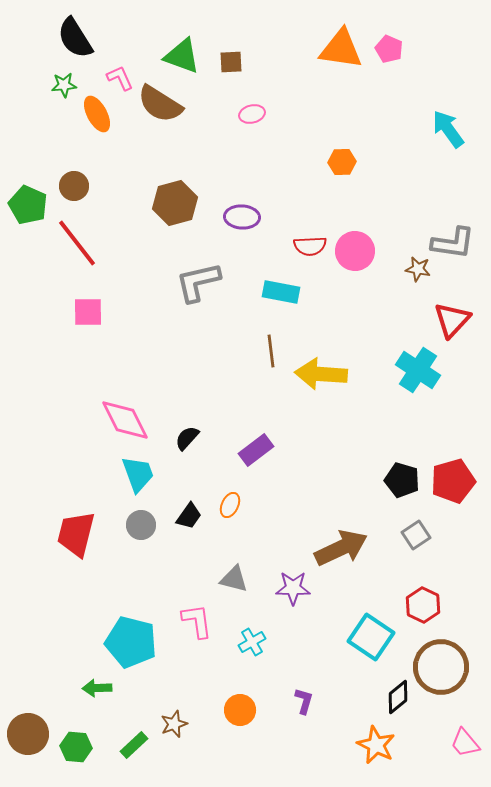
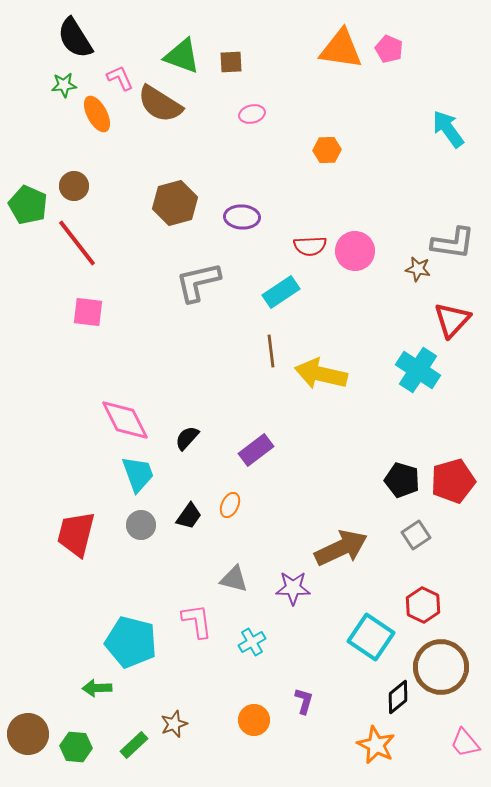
orange hexagon at (342, 162): moved 15 px left, 12 px up
cyan rectangle at (281, 292): rotated 45 degrees counterclockwise
pink square at (88, 312): rotated 8 degrees clockwise
yellow arrow at (321, 374): rotated 9 degrees clockwise
orange circle at (240, 710): moved 14 px right, 10 px down
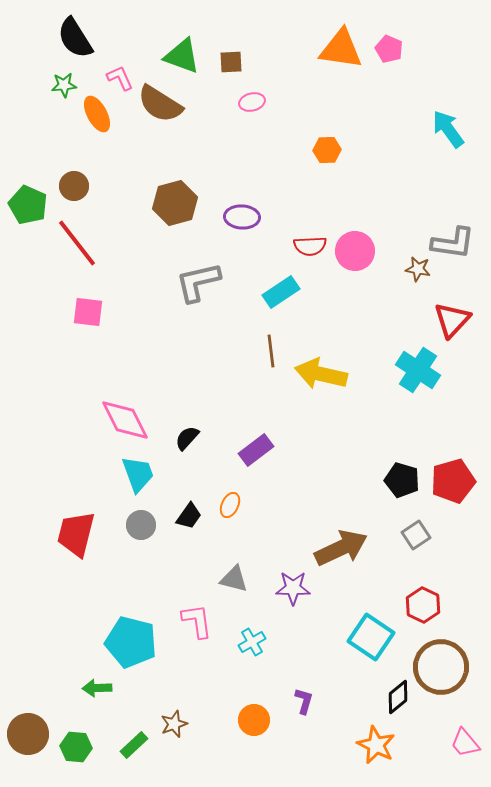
pink ellipse at (252, 114): moved 12 px up
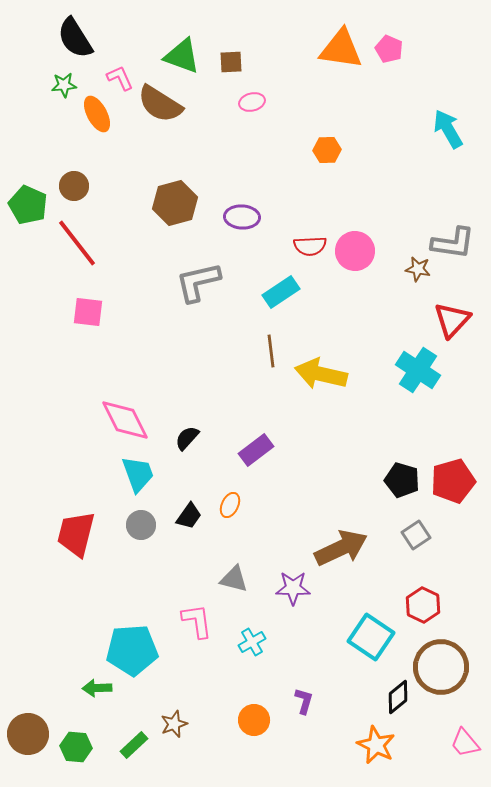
cyan arrow at (448, 129): rotated 6 degrees clockwise
cyan pentagon at (131, 642): moved 1 px right, 8 px down; rotated 18 degrees counterclockwise
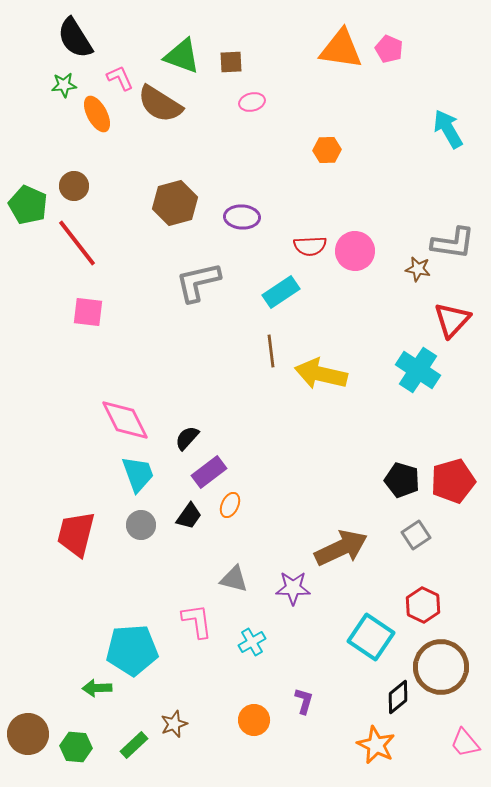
purple rectangle at (256, 450): moved 47 px left, 22 px down
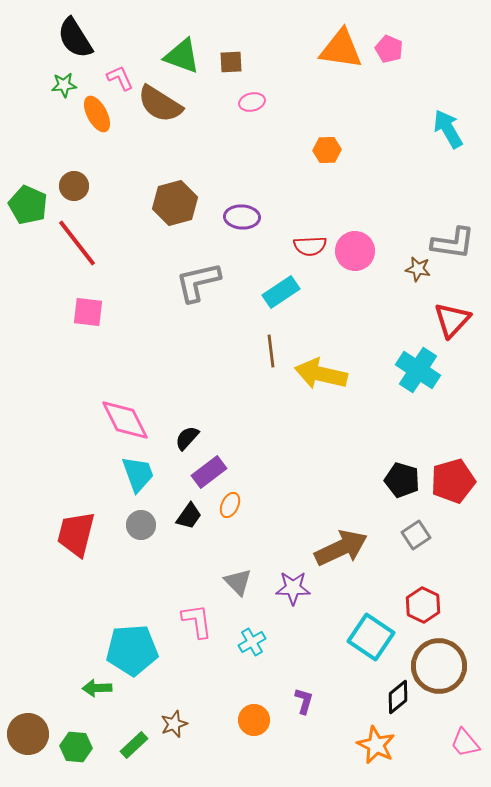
gray triangle at (234, 579): moved 4 px right, 3 px down; rotated 32 degrees clockwise
brown circle at (441, 667): moved 2 px left, 1 px up
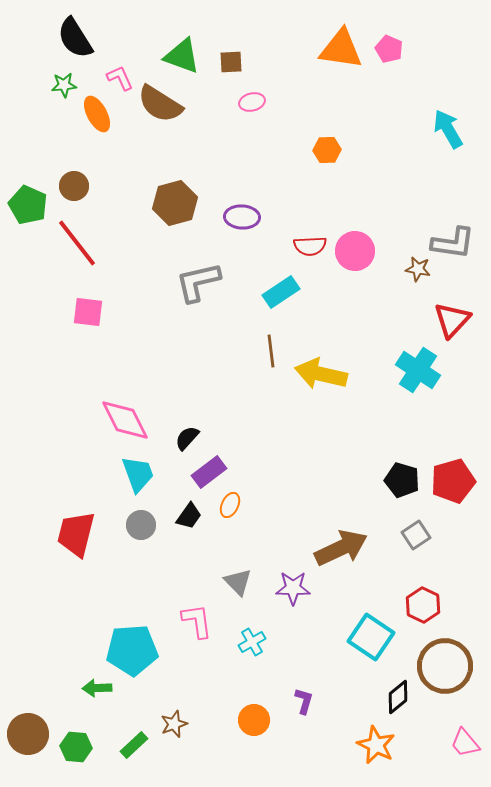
brown circle at (439, 666): moved 6 px right
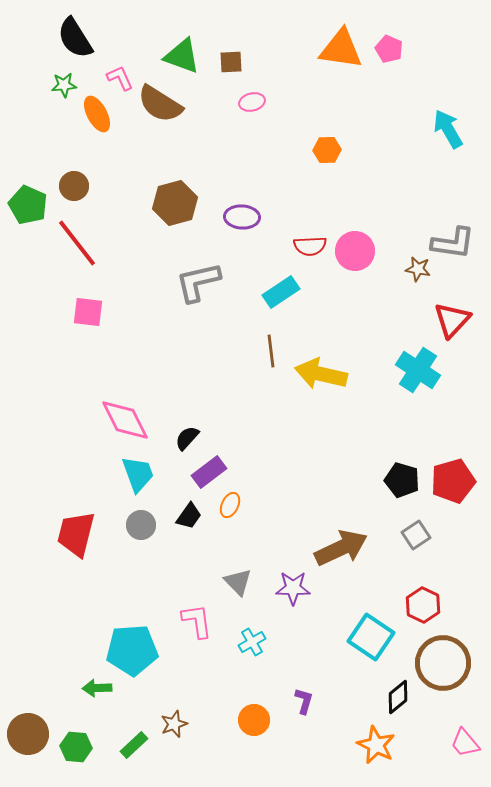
brown circle at (445, 666): moved 2 px left, 3 px up
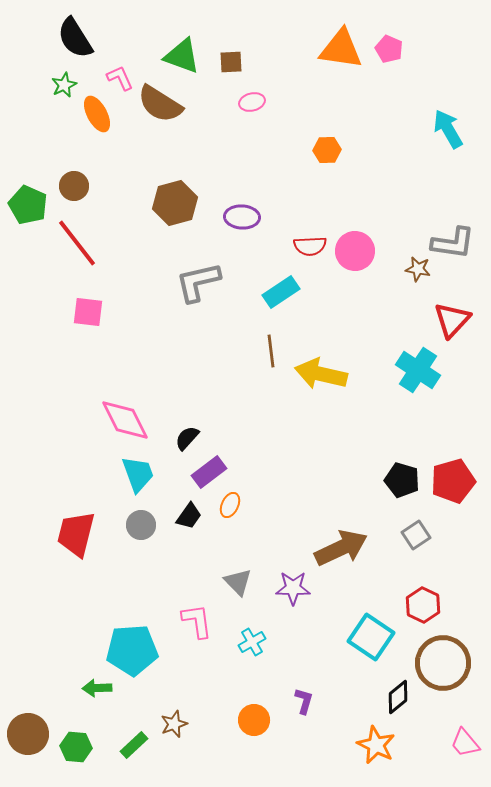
green star at (64, 85): rotated 20 degrees counterclockwise
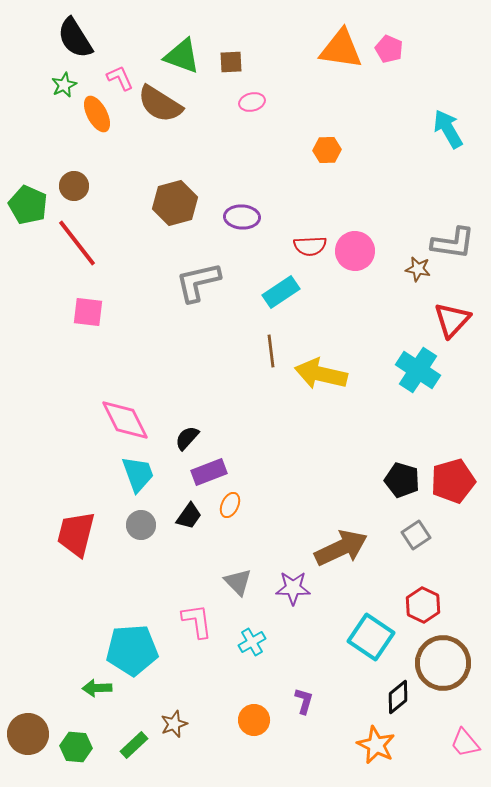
purple rectangle at (209, 472): rotated 16 degrees clockwise
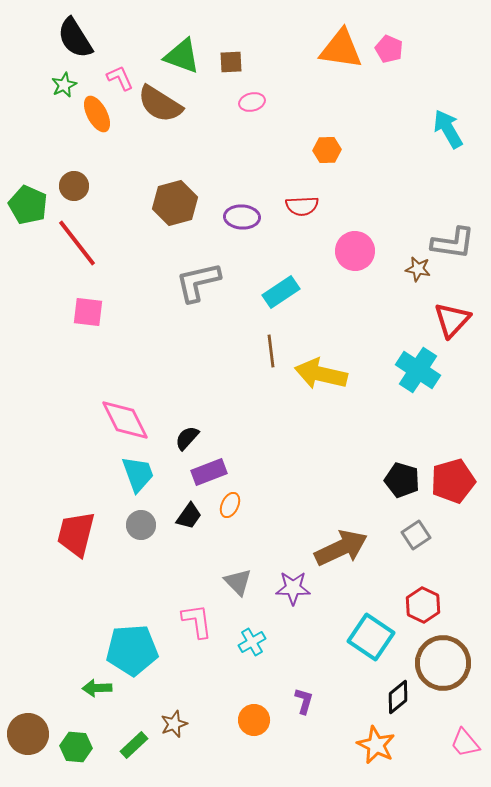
red semicircle at (310, 246): moved 8 px left, 40 px up
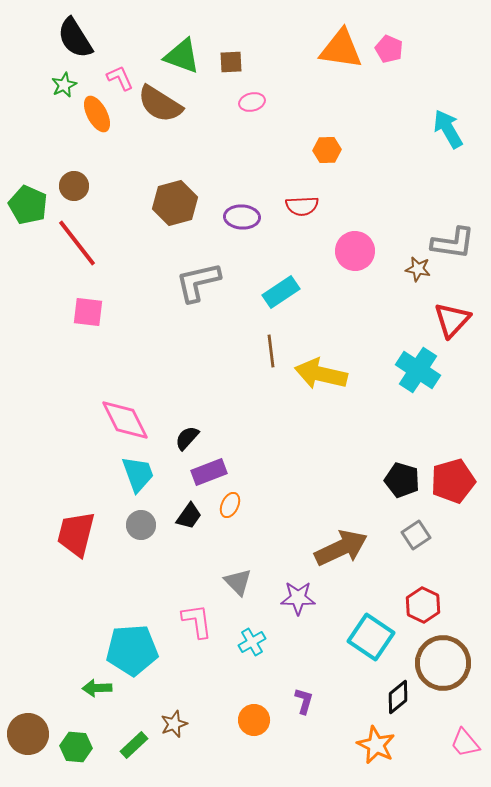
purple star at (293, 588): moved 5 px right, 10 px down
